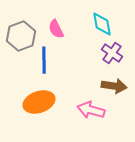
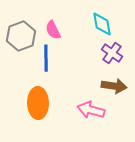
pink semicircle: moved 3 px left, 1 px down
blue line: moved 2 px right, 2 px up
orange ellipse: moved 1 px left, 1 px down; rotated 72 degrees counterclockwise
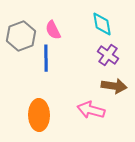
purple cross: moved 4 px left, 2 px down
orange ellipse: moved 1 px right, 12 px down
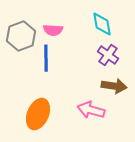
pink semicircle: rotated 60 degrees counterclockwise
orange ellipse: moved 1 px left, 1 px up; rotated 24 degrees clockwise
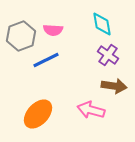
blue line: moved 2 px down; rotated 64 degrees clockwise
orange ellipse: rotated 20 degrees clockwise
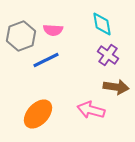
brown arrow: moved 2 px right, 1 px down
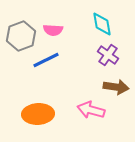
orange ellipse: rotated 44 degrees clockwise
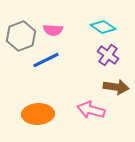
cyan diamond: moved 1 px right, 3 px down; rotated 45 degrees counterclockwise
